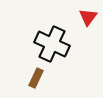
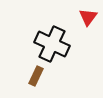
brown rectangle: moved 2 px up
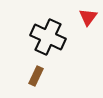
black cross: moved 4 px left, 7 px up
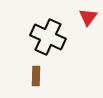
brown rectangle: rotated 24 degrees counterclockwise
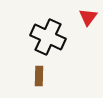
brown rectangle: moved 3 px right
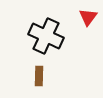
black cross: moved 2 px left, 1 px up
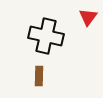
black cross: rotated 12 degrees counterclockwise
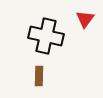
red triangle: moved 3 px left, 2 px down
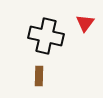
red triangle: moved 4 px down
